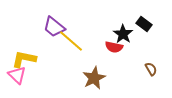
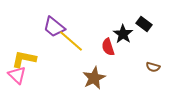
red semicircle: moved 6 px left; rotated 60 degrees clockwise
brown semicircle: moved 2 px right, 2 px up; rotated 136 degrees clockwise
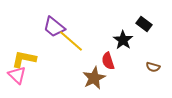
black star: moved 6 px down
red semicircle: moved 14 px down
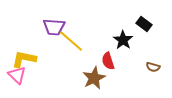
purple trapezoid: rotated 35 degrees counterclockwise
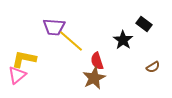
red semicircle: moved 11 px left
brown semicircle: rotated 48 degrees counterclockwise
pink triangle: rotated 36 degrees clockwise
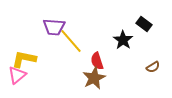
yellow line: rotated 8 degrees clockwise
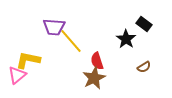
black star: moved 3 px right, 1 px up
yellow L-shape: moved 4 px right, 1 px down
brown semicircle: moved 9 px left
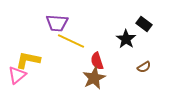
purple trapezoid: moved 3 px right, 4 px up
yellow line: rotated 24 degrees counterclockwise
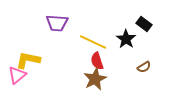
yellow line: moved 22 px right, 1 px down
brown star: moved 1 px right, 1 px down
